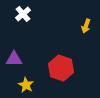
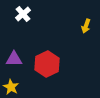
red hexagon: moved 14 px left, 4 px up; rotated 15 degrees clockwise
yellow star: moved 15 px left, 2 px down
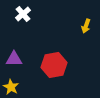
red hexagon: moved 7 px right, 1 px down; rotated 15 degrees clockwise
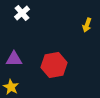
white cross: moved 1 px left, 1 px up
yellow arrow: moved 1 px right, 1 px up
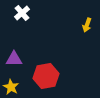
red hexagon: moved 8 px left, 11 px down
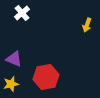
purple triangle: rotated 24 degrees clockwise
red hexagon: moved 1 px down
yellow star: moved 3 px up; rotated 28 degrees clockwise
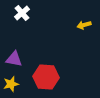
yellow arrow: moved 3 px left; rotated 56 degrees clockwise
purple triangle: rotated 12 degrees counterclockwise
red hexagon: rotated 15 degrees clockwise
